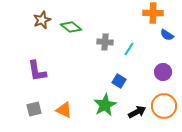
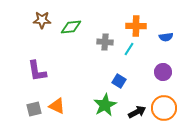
orange cross: moved 17 px left, 13 px down
brown star: rotated 24 degrees clockwise
green diamond: rotated 45 degrees counterclockwise
blue semicircle: moved 1 px left, 2 px down; rotated 40 degrees counterclockwise
orange circle: moved 2 px down
orange triangle: moved 7 px left, 4 px up
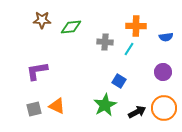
purple L-shape: rotated 90 degrees clockwise
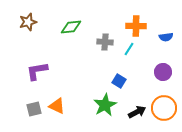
brown star: moved 14 px left, 2 px down; rotated 18 degrees counterclockwise
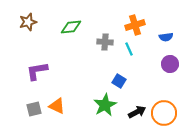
orange cross: moved 1 px left, 1 px up; rotated 18 degrees counterclockwise
cyan line: rotated 56 degrees counterclockwise
purple circle: moved 7 px right, 8 px up
orange circle: moved 5 px down
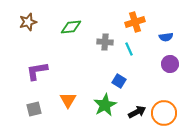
orange cross: moved 3 px up
orange triangle: moved 11 px right, 6 px up; rotated 36 degrees clockwise
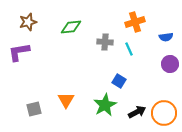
purple L-shape: moved 18 px left, 19 px up
orange triangle: moved 2 px left
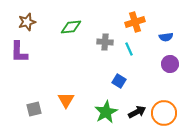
brown star: moved 1 px left
purple L-shape: rotated 80 degrees counterclockwise
green star: moved 1 px right, 7 px down
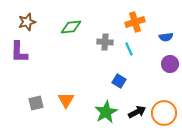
gray square: moved 2 px right, 6 px up
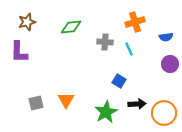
black arrow: moved 8 px up; rotated 24 degrees clockwise
